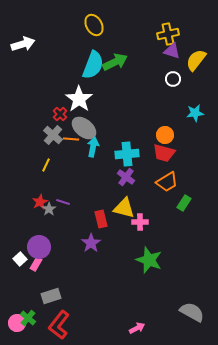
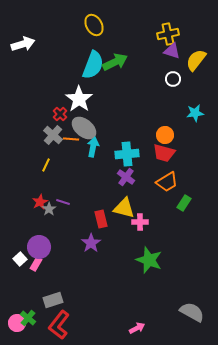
gray rectangle: moved 2 px right, 4 px down
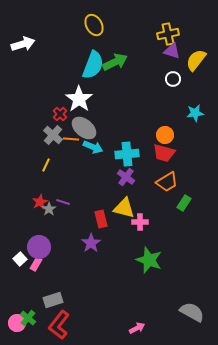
cyan arrow: rotated 102 degrees clockwise
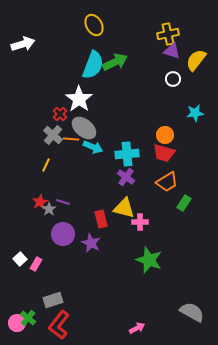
purple star: rotated 12 degrees counterclockwise
purple circle: moved 24 px right, 13 px up
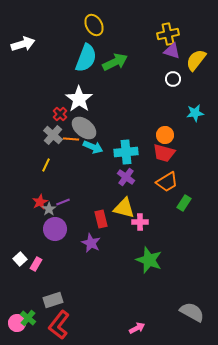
cyan semicircle: moved 7 px left, 7 px up
cyan cross: moved 1 px left, 2 px up
purple line: rotated 40 degrees counterclockwise
purple circle: moved 8 px left, 5 px up
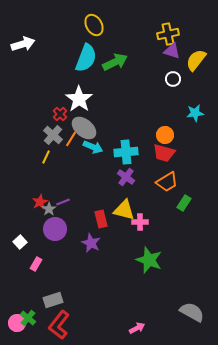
orange line: rotated 63 degrees counterclockwise
yellow line: moved 8 px up
yellow triangle: moved 2 px down
white square: moved 17 px up
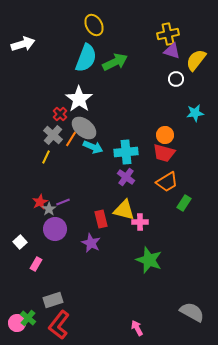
white circle: moved 3 px right
pink arrow: rotated 91 degrees counterclockwise
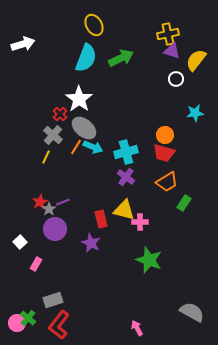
green arrow: moved 6 px right, 4 px up
orange line: moved 5 px right, 8 px down
cyan cross: rotated 10 degrees counterclockwise
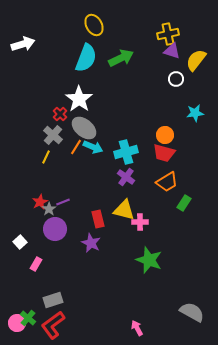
red rectangle: moved 3 px left
red L-shape: moved 6 px left; rotated 16 degrees clockwise
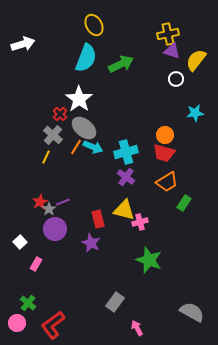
green arrow: moved 6 px down
pink cross: rotated 14 degrees counterclockwise
gray rectangle: moved 62 px right, 2 px down; rotated 36 degrees counterclockwise
green cross: moved 15 px up
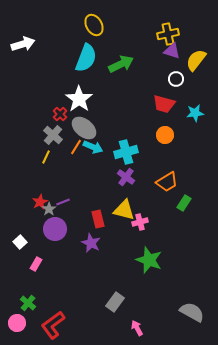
red trapezoid: moved 49 px up
